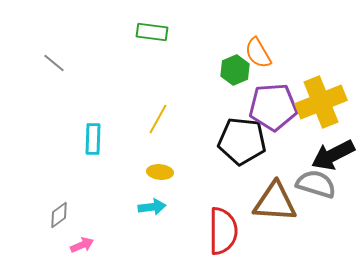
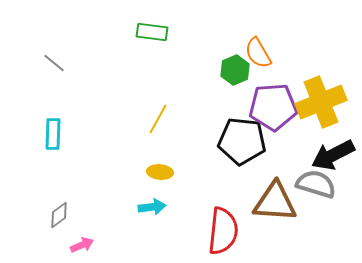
cyan rectangle: moved 40 px left, 5 px up
red semicircle: rotated 6 degrees clockwise
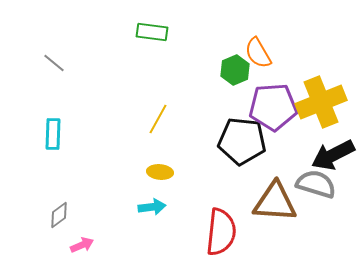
red semicircle: moved 2 px left, 1 px down
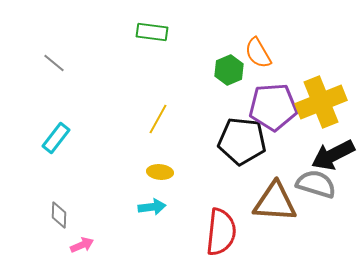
green hexagon: moved 6 px left
cyan rectangle: moved 3 px right, 4 px down; rotated 36 degrees clockwise
gray diamond: rotated 52 degrees counterclockwise
